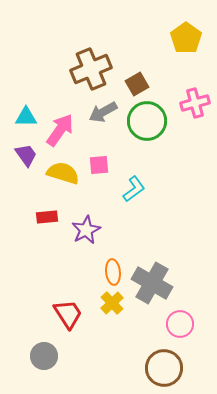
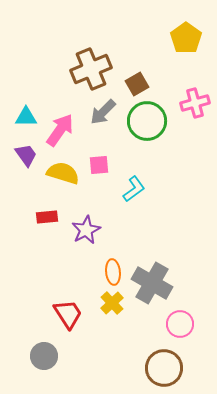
gray arrow: rotated 16 degrees counterclockwise
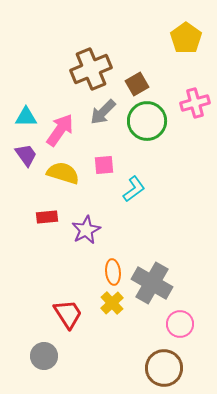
pink square: moved 5 px right
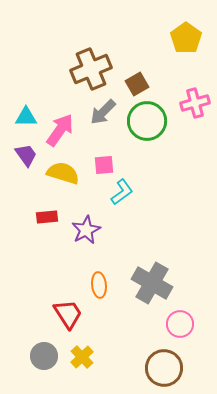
cyan L-shape: moved 12 px left, 3 px down
orange ellipse: moved 14 px left, 13 px down
yellow cross: moved 30 px left, 54 px down
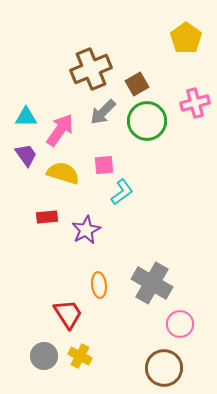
yellow cross: moved 2 px left, 1 px up; rotated 20 degrees counterclockwise
